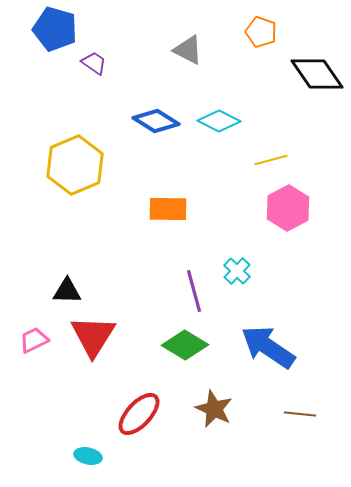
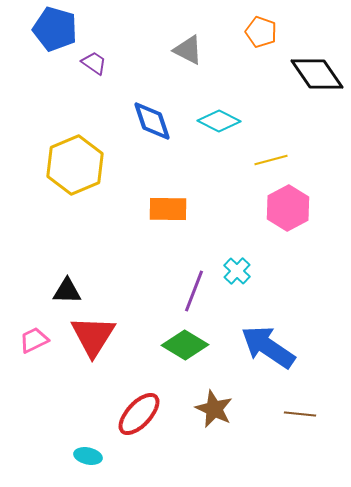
blue diamond: moved 4 px left; rotated 39 degrees clockwise
purple line: rotated 36 degrees clockwise
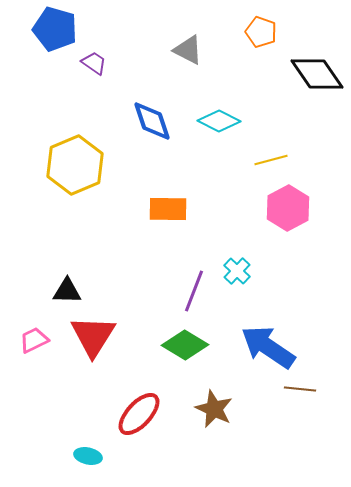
brown line: moved 25 px up
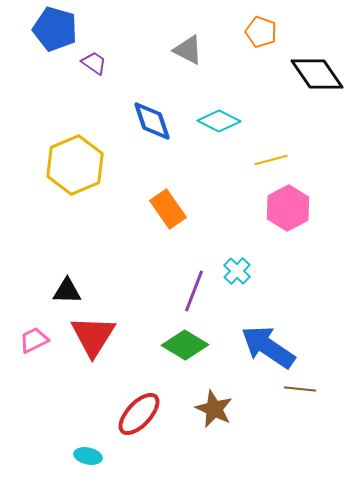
orange rectangle: rotated 54 degrees clockwise
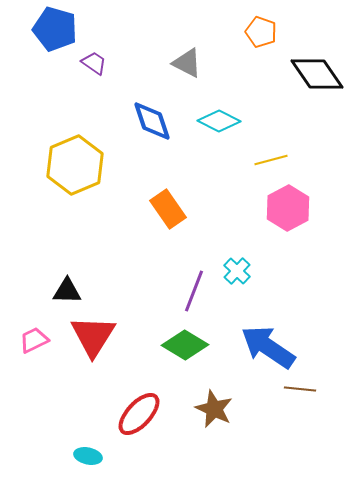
gray triangle: moved 1 px left, 13 px down
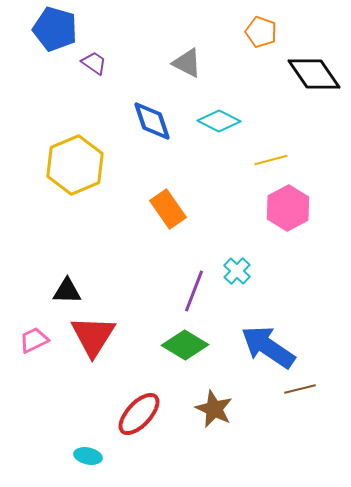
black diamond: moved 3 px left
brown line: rotated 20 degrees counterclockwise
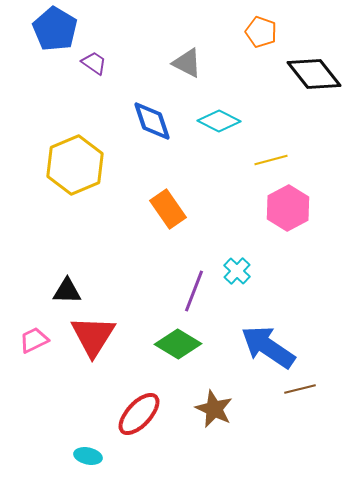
blue pentagon: rotated 15 degrees clockwise
black diamond: rotated 4 degrees counterclockwise
green diamond: moved 7 px left, 1 px up
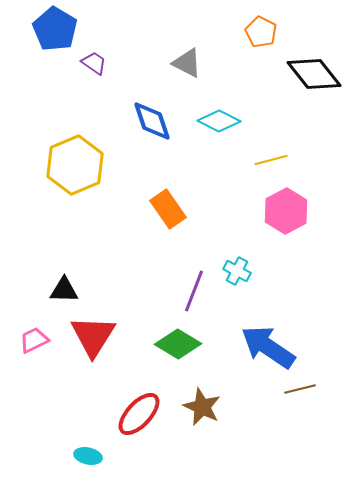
orange pentagon: rotated 8 degrees clockwise
pink hexagon: moved 2 px left, 3 px down
cyan cross: rotated 16 degrees counterclockwise
black triangle: moved 3 px left, 1 px up
brown star: moved 12 px left, 2 px up
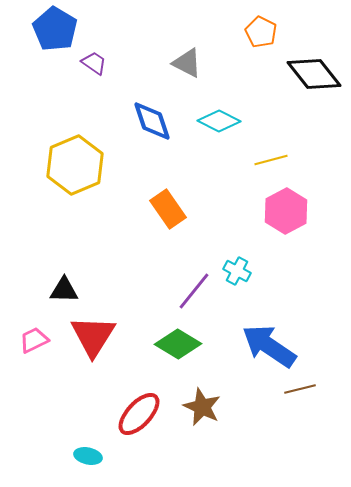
purple line: rotated 18 degrees clockwise
blue arrow: moved 1 px right, 1 px up
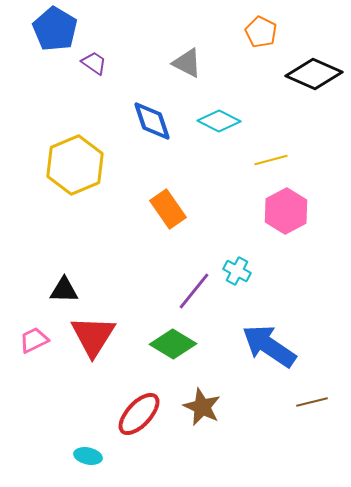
black diamond: rotated 28 degrees counterclockwise
green diamond: moved 5 px left
brown line: moved 12 px right, 13 px down
